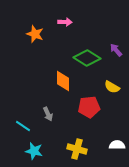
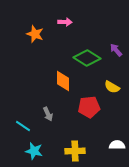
yellow cross: moved 2 px left, 2 px down; rotated 18 degrees counterclockwise
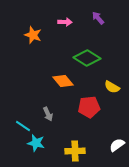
orange star: moved 2 px left, 1 px down
purple arrow: moved 18 px left, 32 px up
orange diamond: rotated 40 degrees counterclockwise
white semicircle: rotated 35 degrees counterclockwise
cyan star: moved 2 px right, 8 px up
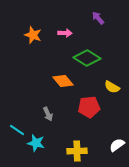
pink arrow: moved 11 px down
cyan line: moved 6 px left, 4 px down
yellow cross: moved 2 px right
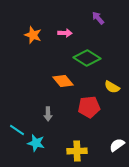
gray arrow: rotated 24 degrees clockwise
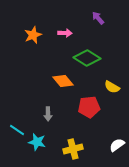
orange star: rotated 30 degrees clockwise
cyan star: moved 1 px right, 1 px up
yellow cross: moved 4 px left, 2 px up; rotated 12 degrees counterclockwise
